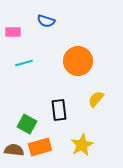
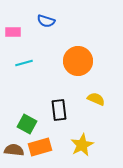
yellow semicircle: rotated 72 degrees clockwise
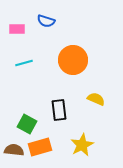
pink rectangle: moved 4 px right, 3 px up
orange circle: moved 5 px left, 1 px up
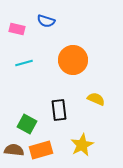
pink rectangle: rotated 14 degrees clockwise
orange rectangle: moved 1 px right, 3 px down
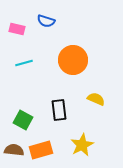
green square: moved 4 px left, 4 px up
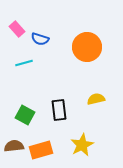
blue semicircle: moved 6 px left, 18 px down
pink rectangle: rotated 35 degrees clockwise
orange circle: moved 14 px right, 13 px up
yellow semicircle: rotated 36 degrees counterclockwise
green square: moved 2 px right, 5 px up
brown semicircle: moved 4 px up; rotated 12 degrees counterclockwise
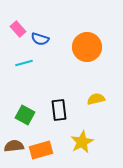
pink rectangle: moved 1 px right
yellow star: moved 3 px up
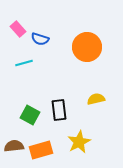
green square: moved 5 px right
yellow star: moved 3 px left
